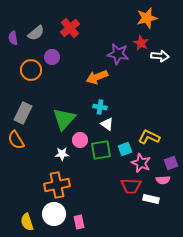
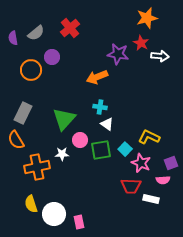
cyan square: rotated 24 degrees counterclockwise
orange cross: moved 20 px left, 18 px up
yellow semicircle: moved 4 px right, 18 px up
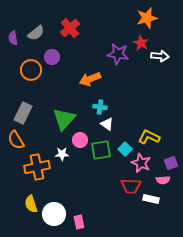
orange arrow: moved 7 px left, 2 px down
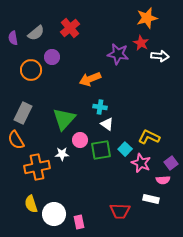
purple square: rotated 16 degrees counterclockwise
red trapezoid: moved 11 px left, 25 px down
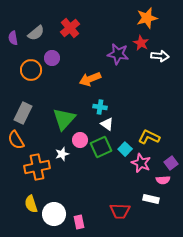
purple circle: moved 1 px down
green square: moved 3 px up; rotated 15 degrees counterclockwise
white star: rotated 16 degrees counterclockwise
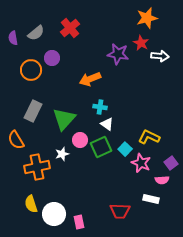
gray rectangle: moved 10 px right, 2 px up
pink semicircle: moved 1 px left
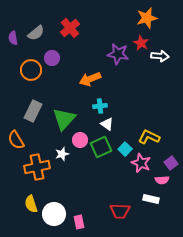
cyan cross: moved 1 px up; rotated 16 degrees counterclockwise
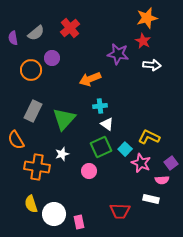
red star: moved 2 px right, 2 px up
white arrow: moved 8 px left, 9 px down
pink circle: moved 9 px right, 31 px down
orange cross: rotated 20 degrees clockwise
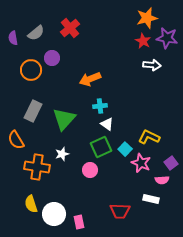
purple star: moved 49 px right, 16 px up
pink circle: moved 1 px right, 1 px up
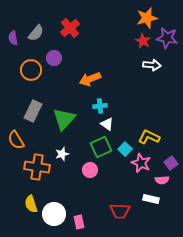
gray semicircle: rotated 12 degrees counterclockwise
purple circle: moved 2 px right
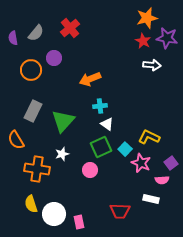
green triangle: moved 1 px left, 2 px down
orange cross: moved 2 px down
